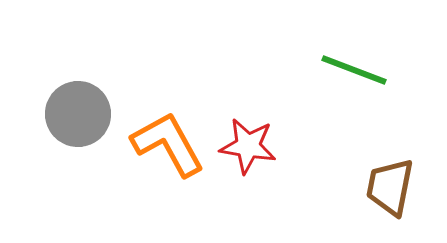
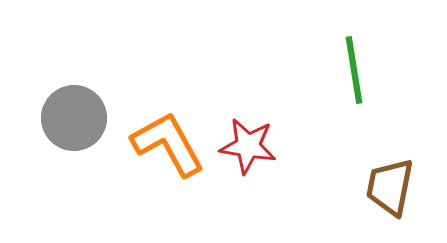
green line: rotated 60 degrees clockwise
gray circle: moved 4 px left, 4 px down
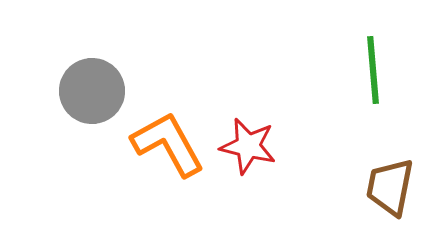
green line: moved 19 px right; rotated 4 degrees clockwise
gray circle: moved 18 px right, 27 px up
red star: rotated 4 degrees clockwise
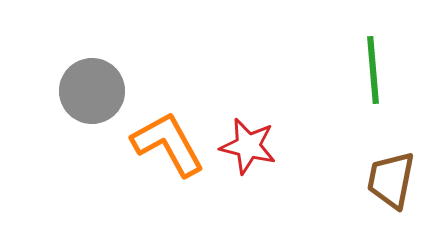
brown trapezoid: moved 1 px right, 7 px up
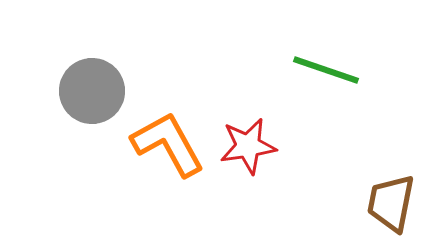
green line: moved 47 px left; rotated 66 degrees counterclockwise
red star: rotated 22 degrees counterclockwise
brown trapezoid: moved 23 px down
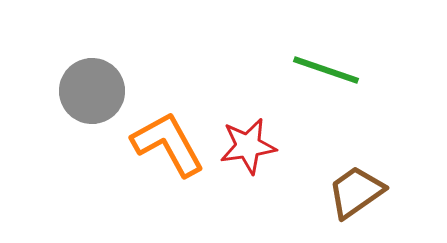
brown trapezoid: moved 35 px left, 11 px up; rotated 44 degrees clockwise
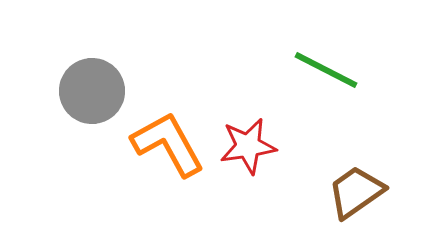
green line: rotated 8 degrees clockwise
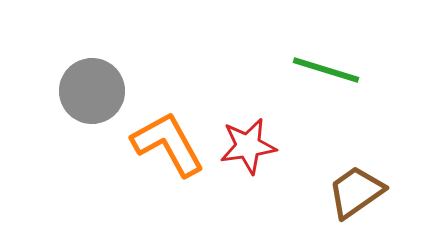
green line: rotated 10 degrees counterclockwise
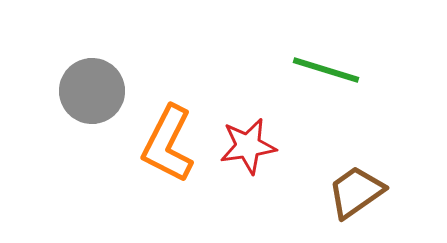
orange L-shape: rotated 124 degrees counterclockwise
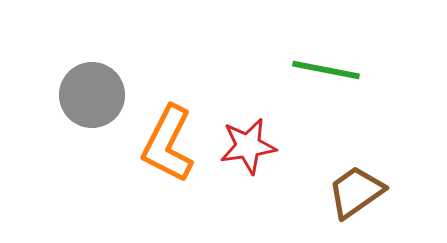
green line: rotated 6 degrees counterclockwise
gray circle: moved 4 px down
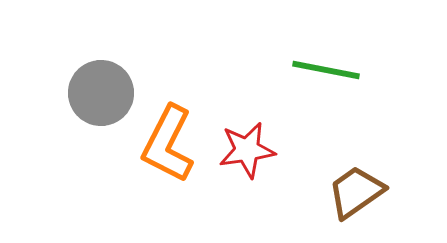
gray circle: moved 9 px right, 2 px up
red star: moved 1 px left, 4 px down
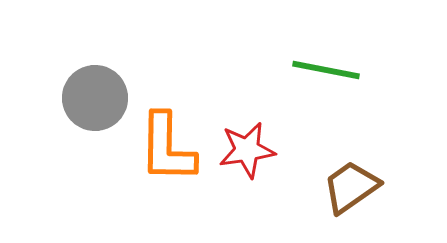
gray circle: moved 6 px left, 5 px down
orange L-shape: moved 1 px left, 4 px down; rotated 26 degrees counterclockwise
brown trapezoid: moved 5 px left, 5 px up
